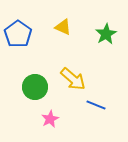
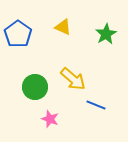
pink star: rotated 24 degrees counterclockwise
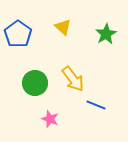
yellow triangle: rotated 18 degrees clockwise
yellow arrow: rotated 12 degrees clockwise
green circle: moved 4 px up
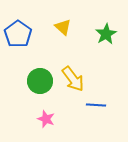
green circle: moved 5 px right, 2 px up
blue line: rotated 18 degrees counterclockwise
pink star: moved 4 px left
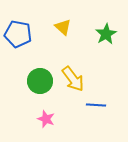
blue pentagon: rotated 24 degrees counterclockwise
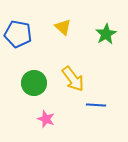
green circle: moved 6 px left, 2 px down
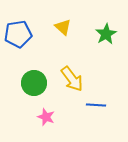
blue pentagon: rotated 20 degrees counterclockwise
yellow arrow: moved 1 px left
pink star: moved 2 px up
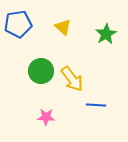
blue pentagon: moved 10 px up
green circle: moved 7 px right, 12 px up
pink star: rotated 18 degrees counterclockwise
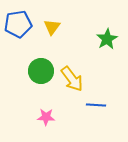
yellow triangle: moved 11 px left; rotated 24 degrees clockwise
green star: moved 1 px right, 5 px down
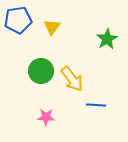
blue pentagon: moved 4 px up
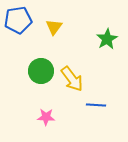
yellow triangle: moved 2 px right
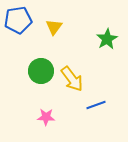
blue line: rotated 24 degrees counterclockwise
